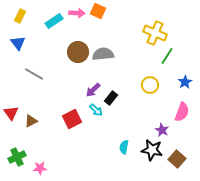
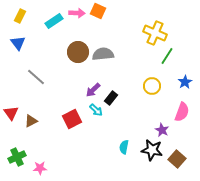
gray line: moved 2 px right, 3 px down; rotated 12 degrees clockwise
yellow circle: moved 2 px right, 1 px down
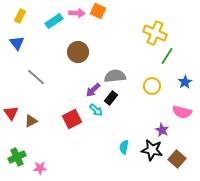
blue triangle: moved 1 px left
gray semicircle: moved 12 px right, 22 px down
pink semicircle: rotated 84 degrees clockwise
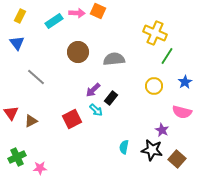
gray semicircle: moved 1 px left, 17 px up
yellow circle: moved 2 px right
